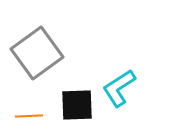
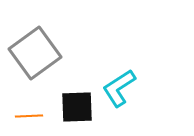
gray square: moved 2 px left
black square: moved 2 px down
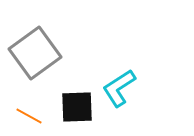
orange line: rotated 32 degrees clockwise
